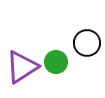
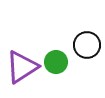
black circle: moved 2 px down
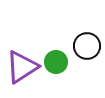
black circle: moved 1 px down
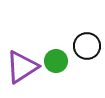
green circle: moved 1 px up
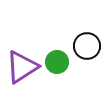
green circle: moved 1 px right, 1 px down
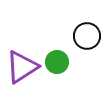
black circle: moved 10 px up
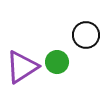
black circle: moved 1 px left, 1 px up
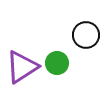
green circle: moved 1 px down
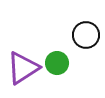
purple triangle: moved 1 px right, 1 px down
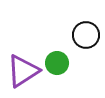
purple triangle: moved 3 px down
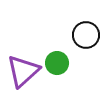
purple triangle: rotated 9 degrees counterclockwise
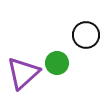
purple triangle: moved 2 px down
